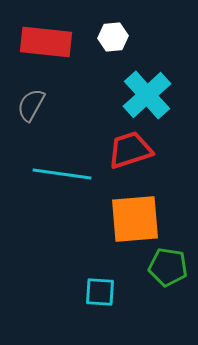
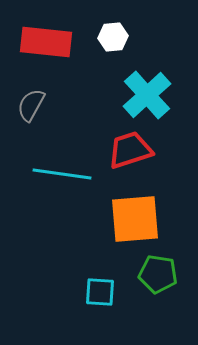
green pentagon: moved 10 px left, 7 px down
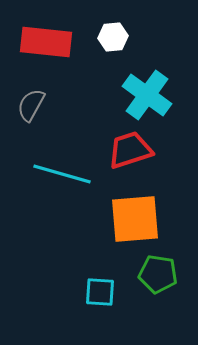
cyan cross: rotated 12 degrees counterclockwise
cyan line: rotated 8 degrees clockwise
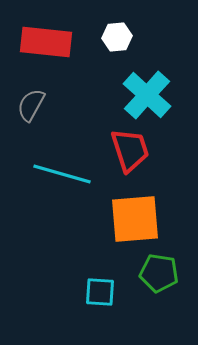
white hexagon: moved 4 px right
cyan cross: rotated 6 degrees clockwise
red trapezoid: rotated 90 degrees clockwise
green pentagon: moved 1 px right, 1 px up
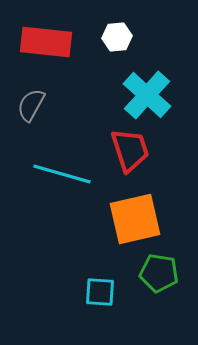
orange square: rotated 8 degrees counterclockwise
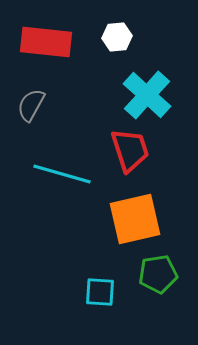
green pentagon: moved 1 px left, 1 px down; rotated 18 degrees counterclockwise
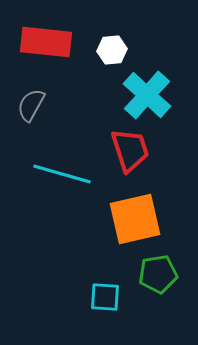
white hexagon: moved 5 px left, 13 px down
cyan square: moved 5 px right, 5 px down
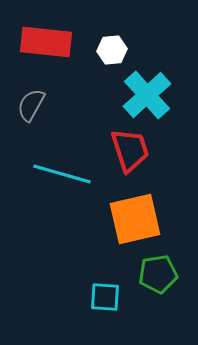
cyan cross: rotated 6 degrees clockwise
